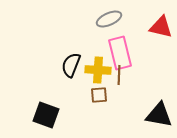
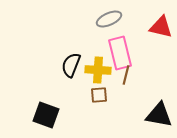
brown line: moved 7 px right; rotated 12 degrees clockwise
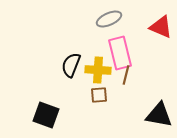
red triangle: rotated 10 degrees clockwise
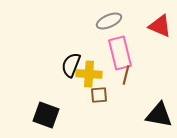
gray ellipse: moved 2 px down
red triangle: moved 1 px left, 1 px up
yellow cross: moved 9 px left, 4 px down
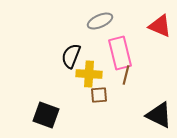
gray ellipse: moved 9 px left
black semicircle: moved 9 px up
black triangle: rotated 16 degrees clockwise
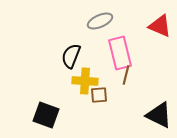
yellow cross: moved 4 px left, 7 px down
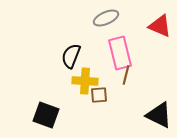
gray ellipse: moved 6 px right, 3 px up
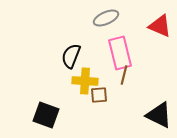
brown line: moved 2 px left
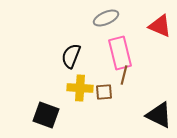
yellow cross: moved 5 px left, 7 px down
brown square: moved 5 px right, 3 px up
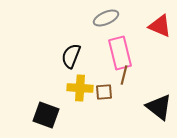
black triangle: moved 8 px up; rotated 12 degrees clockwise
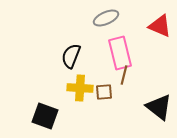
black square: moved 1 px left, 1 px down
